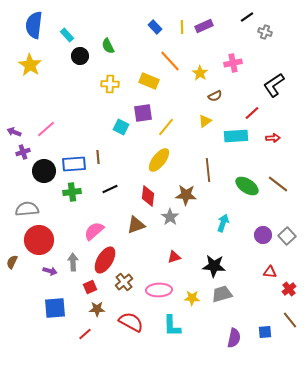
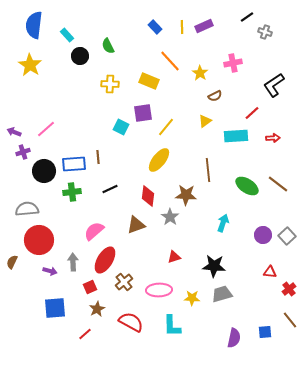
brown star at (97, 309): rotated 28 degrees counterclockwise
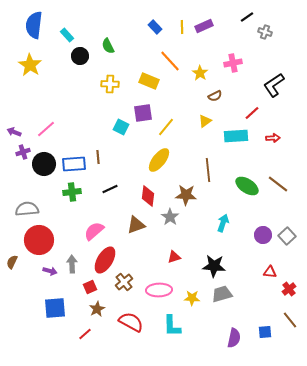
black circle at (44, 171): moved 7 px up
gray arrow at (73, 262): moved 1 px left, 2 px down
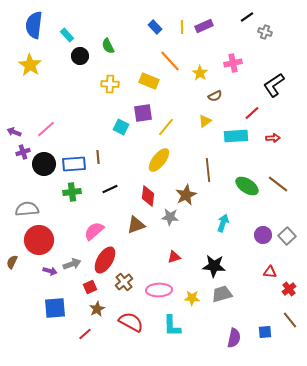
brown star at (186, 195): rotated 30 degrees counterclockwise
gray star at (170, 217): rotated 30 degrees counterclockwise
gray arrow at (72, 264): rotated 72 degrees clockwise
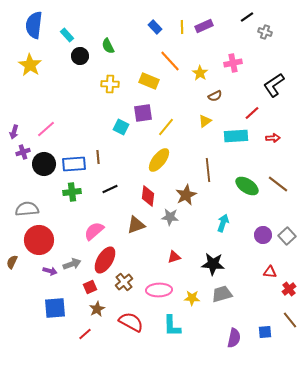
purple arrow at (14, 132): rotated 96 degrees counterclockwise
black star at (214, 266): moved 1 px left, 2 px up
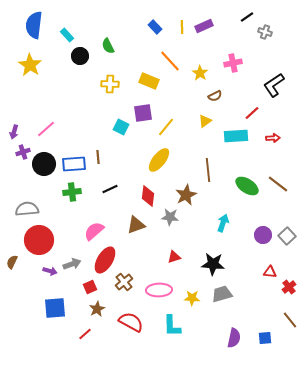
red cross at (289, 289): moved 2 px up
blue square at (265, 332): moved 6 px down
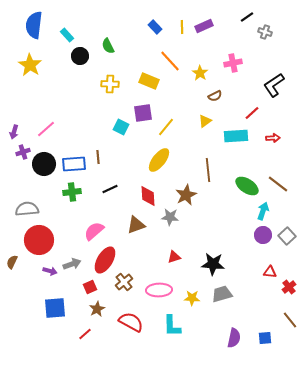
red diamond at (148, 196): rotated 10 degrees counterclockwise
cyan arrow at (223, 223): moved 40 px right, 12 px up
